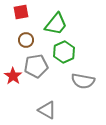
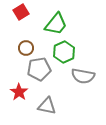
red square: rotated 21 degrees counterclockwise
brown circle: moved 8 px down
gray pentagon: moved 3 px right, 3 px down
red star: moved 6 px right, 16 px down
gray semicircle: moved 5 px up
gray triangle: moved 4 px up; rotated 18 degrees counterclockwise
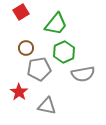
gray semicircle: moved 2 px up; rotated 20 degrees counterclockwise
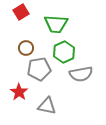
green trapezoid: rotated 55 degrees clockwise
gray semicircle: moved 2 px left
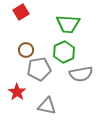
green trapezoid: moved 12 px right
brown circle: moved 2 px down
red star: moved 2 px left
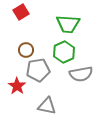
gray pentagon: moved 1 px left, 1 px down
red star: moved 6 px up
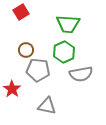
gray pentagon: rotated 15 degrees clockwise
red star: moved 5 px left, 3 px down
